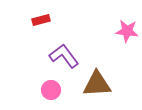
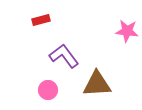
pink circle: moved 3 px left
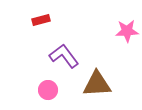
pink star: rotated 10 degrees counterclockwise
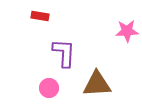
red rectangle: moved 1 px left, 4 px up; rotated 24 degrees clockwise
purple L-shape: moved 3 px up; rotated 40 degrees clockwise
pink circle: moved 1 px right, 2 px up
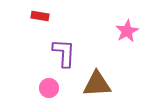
pink star: rotated 25 degrees counterclockwise
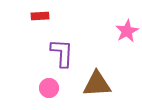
red rectangle: rotated 12 degrees counterclockwise
purple L-shape: moved 2 px left
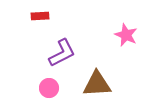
pink star: moved 1 px left, 4 px down; rotated 20 degrees counterclockwise
purple L-shape: rotated 60 degrees clockwise
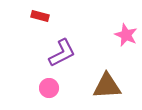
red rectangle: rotated 18 degrees clockwise
brown triangle: moved 10 px right, 2 px down
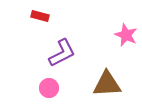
brown triangle: moved 2 px up
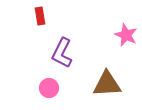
red rectangle: rotated 66 degrees clockwise
purple L-shape: rotated 144 degrees clockwise
